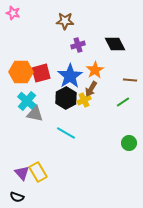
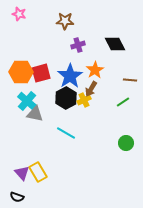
pink star: moved 6 px right, 1 px down
green circle: moved 3 px left
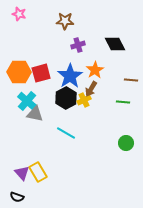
orange hexagon: moved 2 px left
brown line: moved 1 px right
green line: rotated 40 degrees clockwise
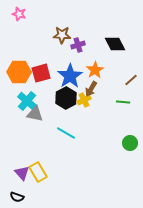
brown star: moved 3 px left, 14 px down
brown line: rotated 48 degrees counterclockwise
green circle: moved 4 px right
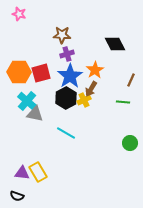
purple cross: moved 11 px left, 9 px down
brown line: rotated 24 degrees counterclockwise
purple triangle: rotated 42 degrees counterclockwise
black semicircle: moved 1 px up
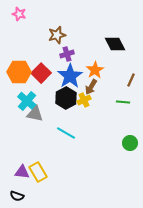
brown star: moved 5 px left; rotated 18 degrees counterclockwise
red square: rotated 30 degrees counterclockwise
brown arrow: moved 2 px up
purple triangle: moved 1 px up
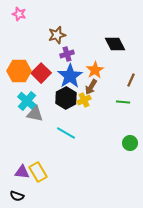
orange hexagon: moved 1 px up
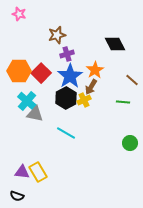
brown line: moved 1 px right; rotated 72 degrees counterclockwise
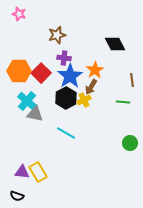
purple cross: moved 3 px left, 4 px down; rotated 24 degrees clockwise
brown line: rotated 40 degrees clockwise
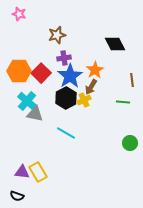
purple cross: rotated 16 degrees counterclockwise
